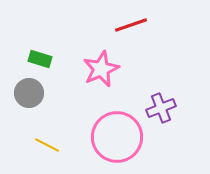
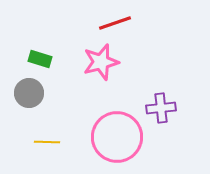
red line: moved 16 px left, 2 px up
pink star: moved 7 px up; rotated 9 degrees clockwise
purple cross: rotated 16 degrees clockwise
yellow line: moved 3 px up; rotated 25 degrees counterclockwise
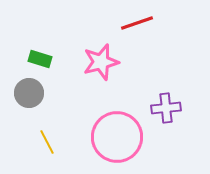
red line: moved 22 px right
purple cross: moved 5 px right
yellow line: rotated 60 degrees clockwise
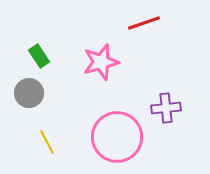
red line: moved 7 px right
green rectangle: moved 1 px left, 3 px up; rotated 40 degrees clockwise
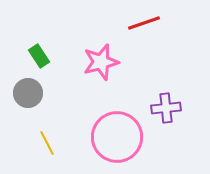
gray circle: moved 1 px left
yellow line: moved 1 px down
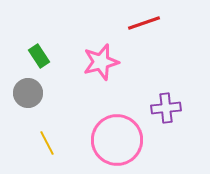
pink circle: moved 3 px down
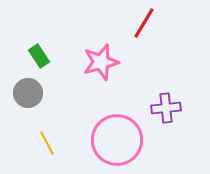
red line: rotated 40 degrees counterclockwise
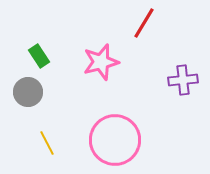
gray circle: moved 1 px up
purple cross: moved 17 px right, 28 px up
pink circle: moved 2 px left
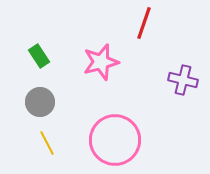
red line: rotated 12 degrees counterclockwise
purple cross: rotated 20 degrees clockwise
gray circle: moved 12 px right, 10 px down
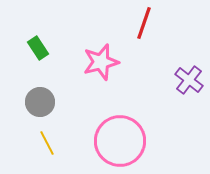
green rectangle: moved 1 px left, 8 px up
purple cross: moved 6 px right; rotated 24 degrees clockwise
pink circle: moved 5 px right, 1 px down
